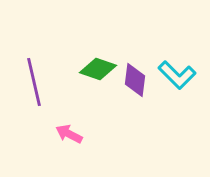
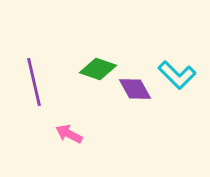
purple diamond: moved 9 px down; rotated 36 degrees counterclockwise
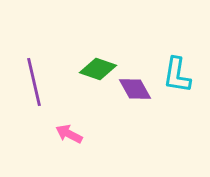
cyan L-shape: rotated 54 degrees clockwise
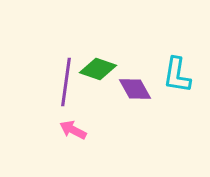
purple line: moved 32 px right; rotated 21 degrees clockwise
pink arrow: moved 4 px right, 4 px up
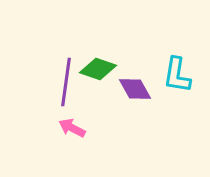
pink arrow: moved 1 px left, 2 px up
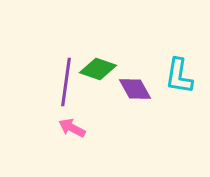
cyan L-shape: moved 2 px right, 1 px down
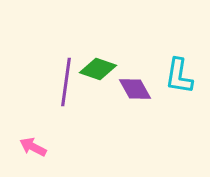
pink arrow: moved 39 px left, 19 px down
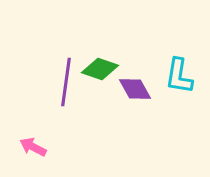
green diamond: moved 2 px right
